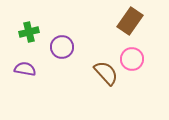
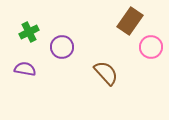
green cross: rotated 12 degrees counterclockwise
pink circle: moved 19 px right, 12 px up
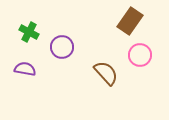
green cross: rotated 36 degrees counterclockwise
pink circle: moved 11 px left, 8 px down
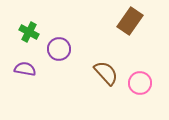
purple circle: moved 3 px left, 2 px down
pink circle: moved 28 px down
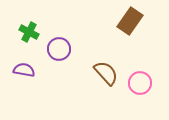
purple semicircle: moved 1 px left, 1 px down
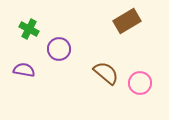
brown rectangle: moved 3 px left; rotated 24 degrees clockwise
green cross: moved 3 px up
brown semicircle: rotated 8 degrees counterclockwise
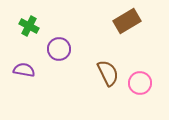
green cross: moved 3 px up
brown semicircle: moved 2 px right; rotated 24 degrees clockwise
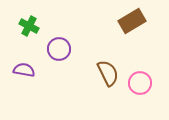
brown rectangle: moved 5 px right
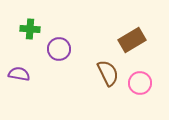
brown rectangle: moved 19 px down
green cross: moved 1 px right, 3 px down; rotated 24 degrees counterclockwise
purple semicircle: moved 5 px left, 4 px down
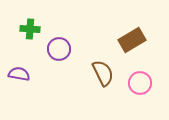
brown semicircle: moved 5 px left
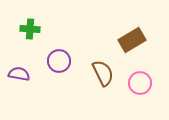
purple circle: moved 12 px down
